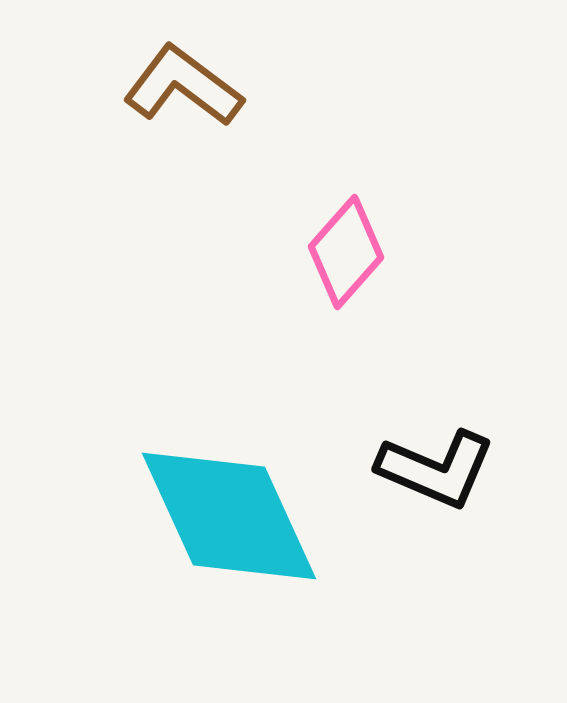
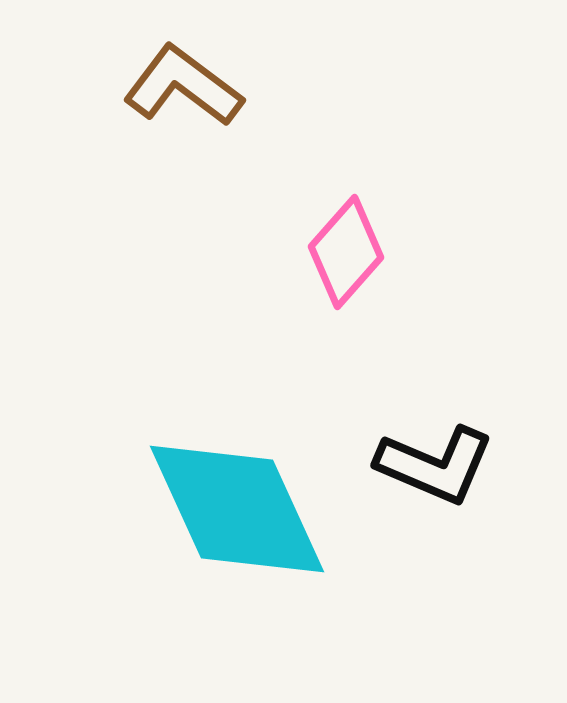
black L-shape: moved 1 px left, 4 px up
cyan diamond: moved 8 px right, 7 px up
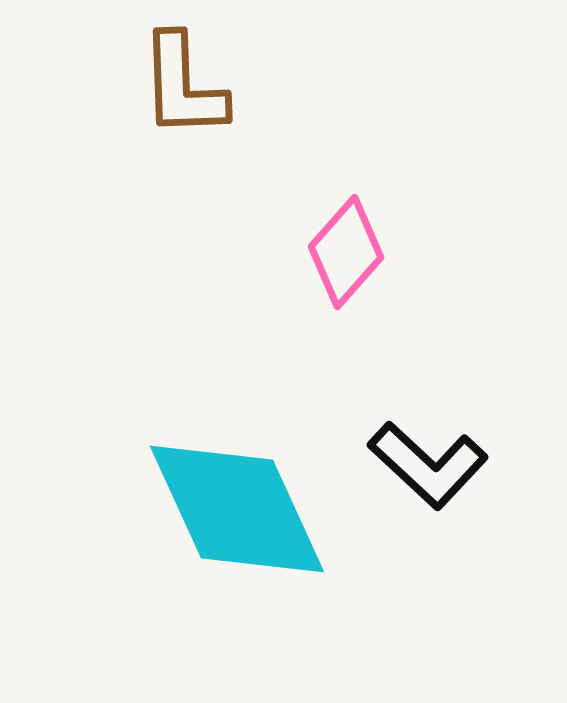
brown L-shape: rotated 129 degrees counterclockwise
black L-shape: moved 7 px left; rotated 20 degrees clockwise
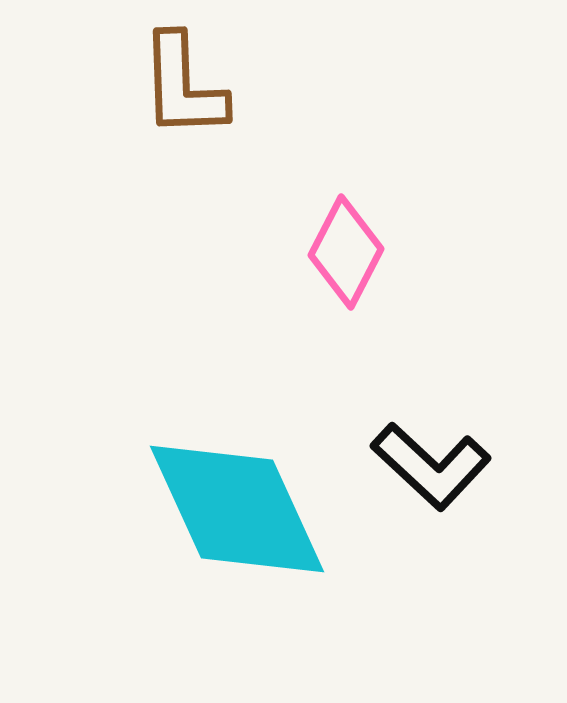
pink diamond: rotated 14 degrees counterclockwise
black L-shape: moved 3 px right, 1 px down
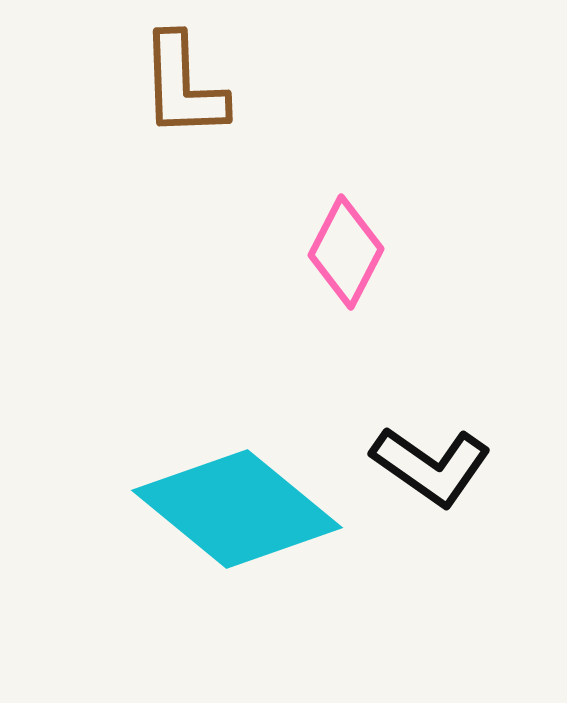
black L-shape: rotated 8 degrees counterclockwise
cyan diamond: rotated 26 degrees counterclockwise
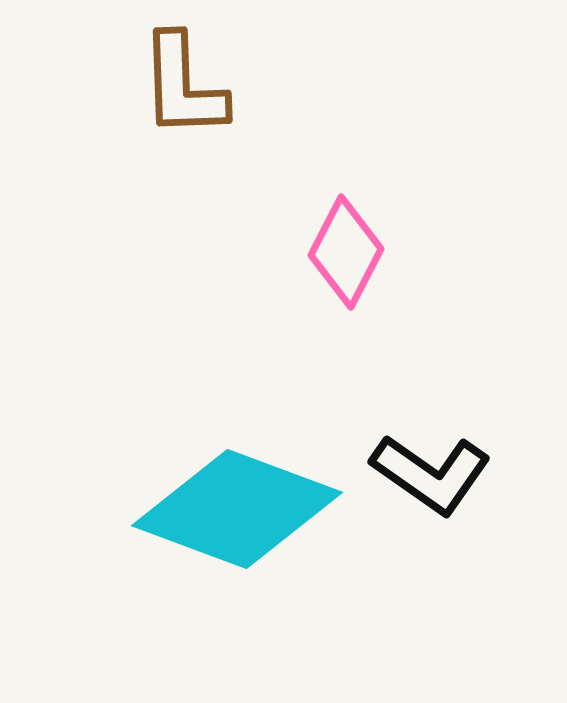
black L-shape: moved 8 px down
cyan diamond: rotated 19 degrees counterclockwise
